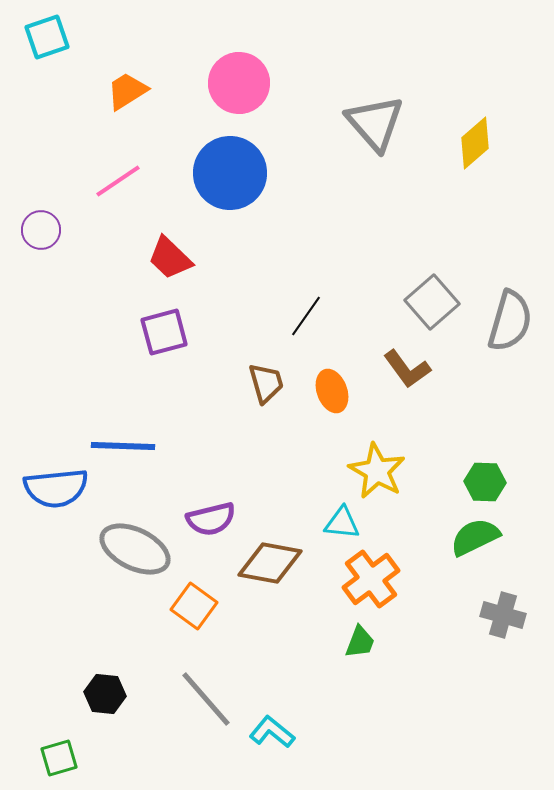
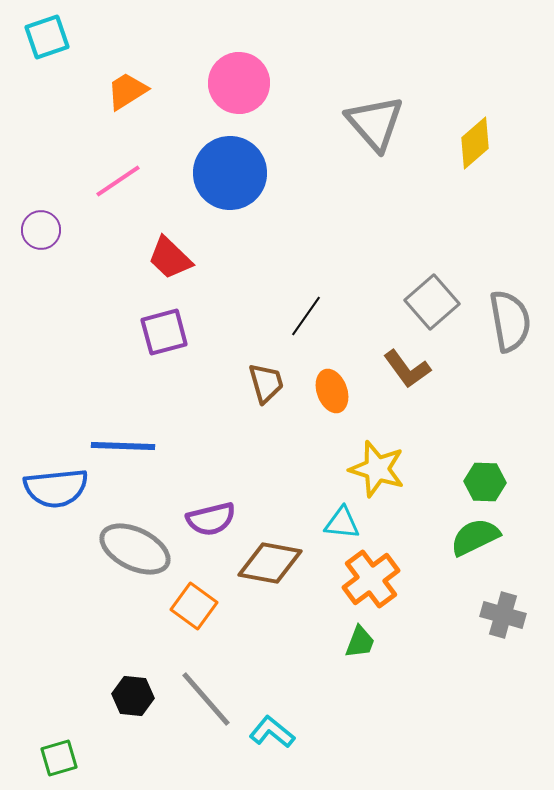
gray semicircle: rotated 26 degrees counterclockwise
yellow star: moved 2 px up; rotated 12 degrees counterclockwise
black hexagon: moved 28 px right, 2 px down
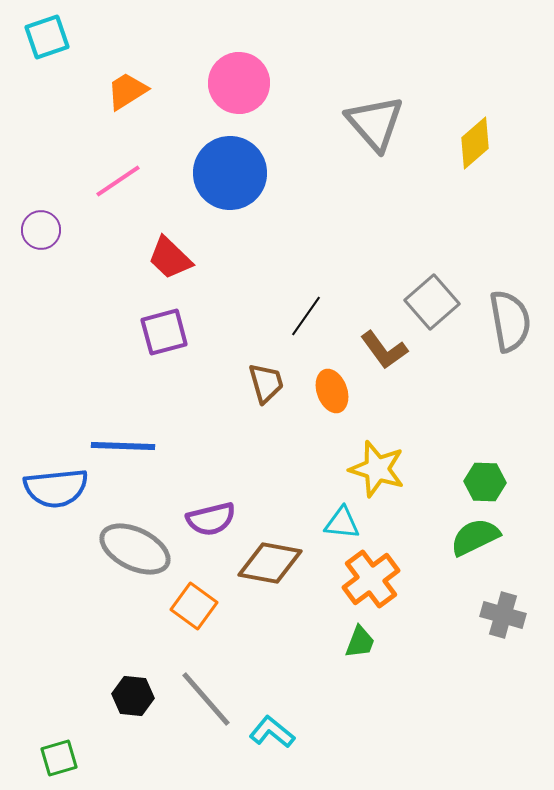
brown L-shape: moved 23 px left, 19 px up
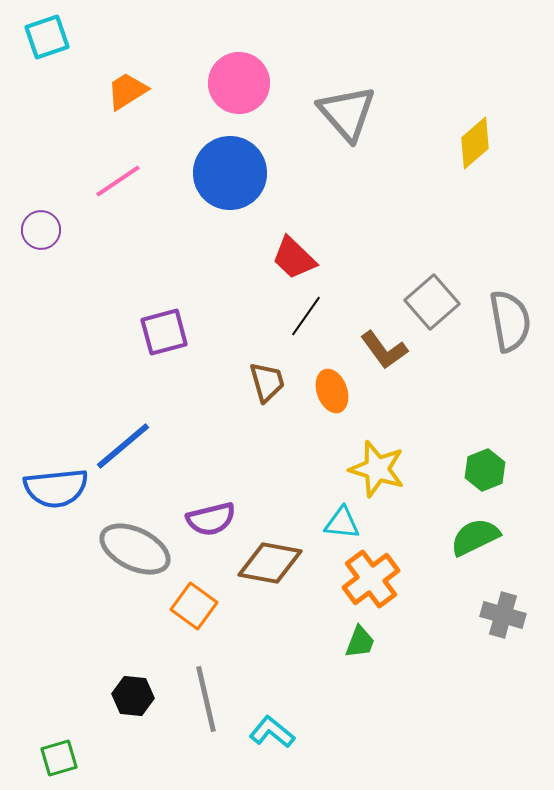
gray triangle: moved 28 px left, 10 px up
red trapezoid: moved 124 px right
brown trapezoid: moved 1 px right, 1 px up
blue line: rotated 42 degrees counterclockwise
green hexagon: moved 12 px up; rotated 24 degrees counterclockwise
gray line: rotated 28 degrees clockwise
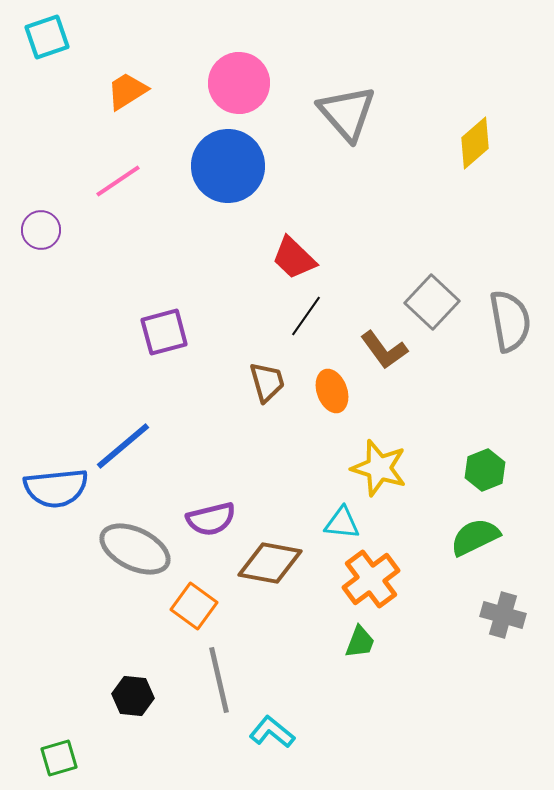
blue circle: moved 2 px left, 7 px up
gray square: rotated 6 degrees counterclockwise
yellow star: moved 2 px right, 1 px up
gray line: moved 13 px right, 19 px up
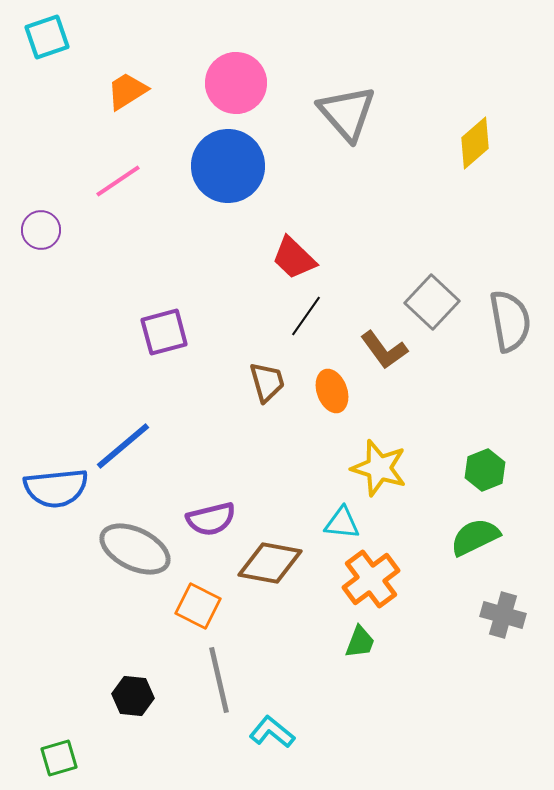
pink circle: moved 3 px left
orange square: moved 4 px right; rotated 9 degrees counterclockwise
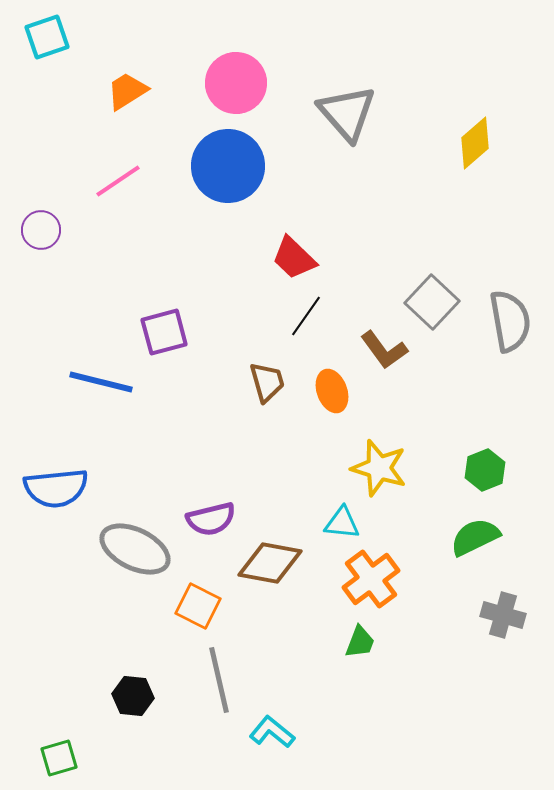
blue line: moved 22 px left, 64 px up; rotated 54 degrees clockwise
